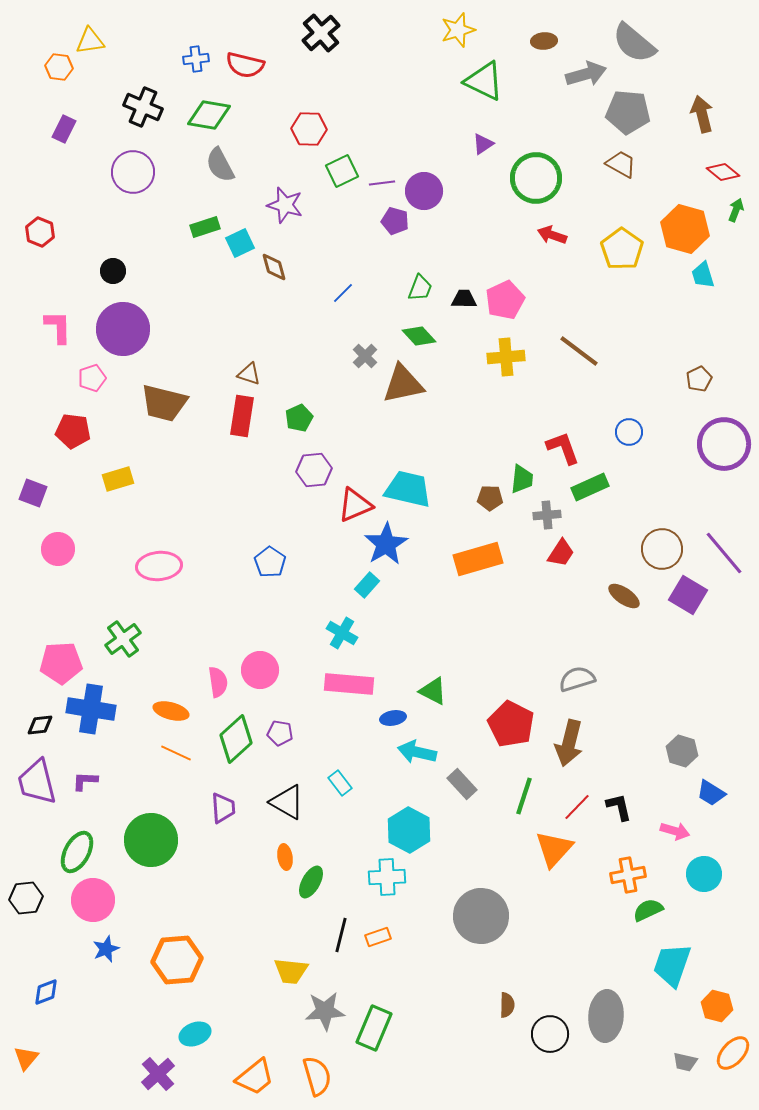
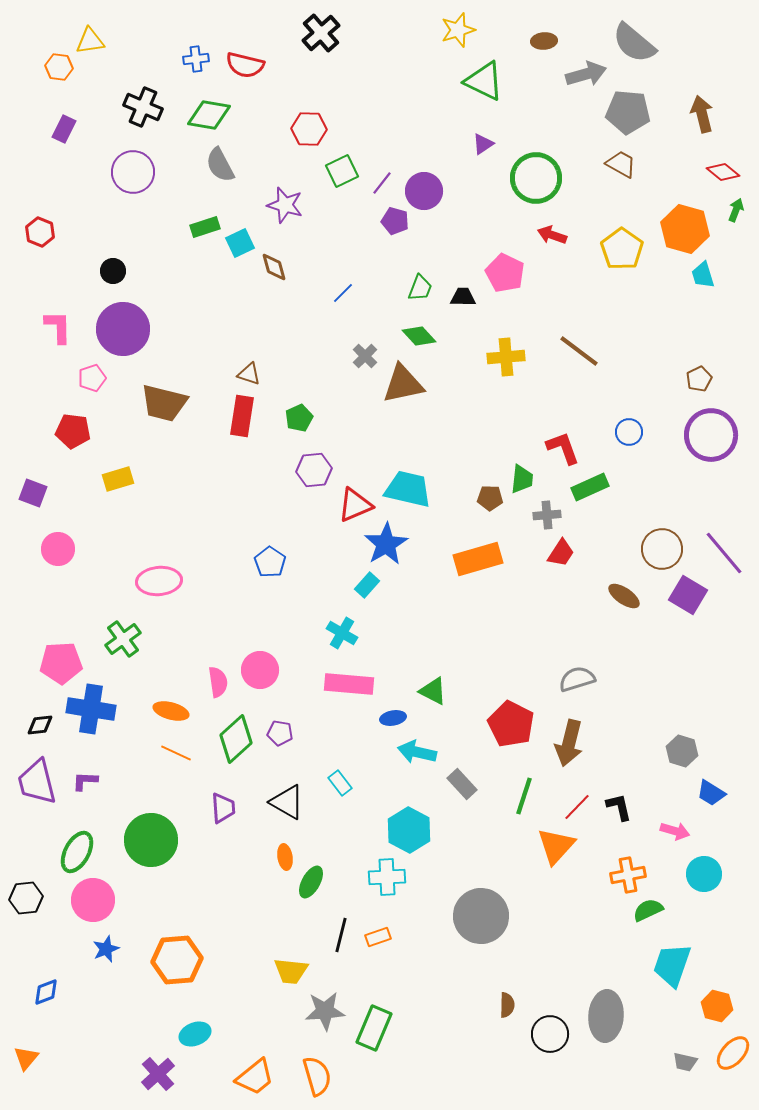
purple line at (382, 183): rotated 45 degrees counterclockwise
black trapezoid at (464, 299): moved 1 px left, 2 px up
pink pentagon at (505, 300): moved 27 px up; rotated 21 degrees counterclockwise
purple circle at (724, 444): moved 13 px left, 9 px up
pink ellipse at (159, 566): moved 15 px down
orange triangle at (554, 849): moved 2 px right, 3 px up
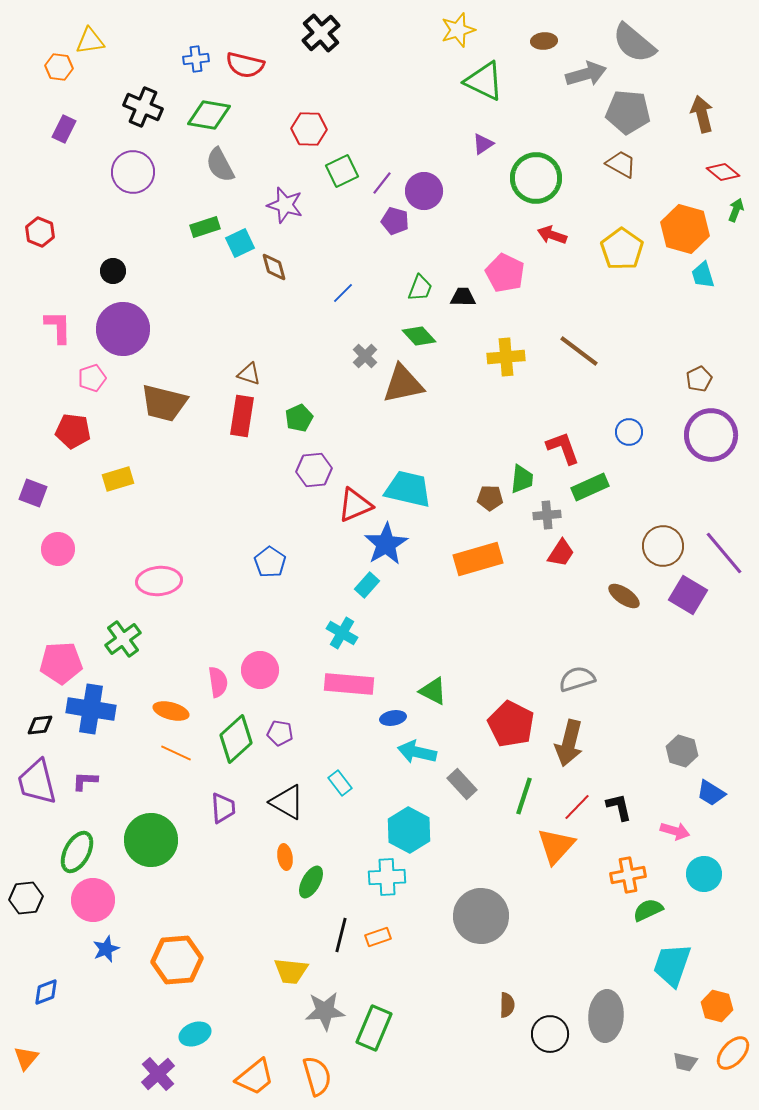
brown circle at (662, 549): moved 1 px right, 3 px up
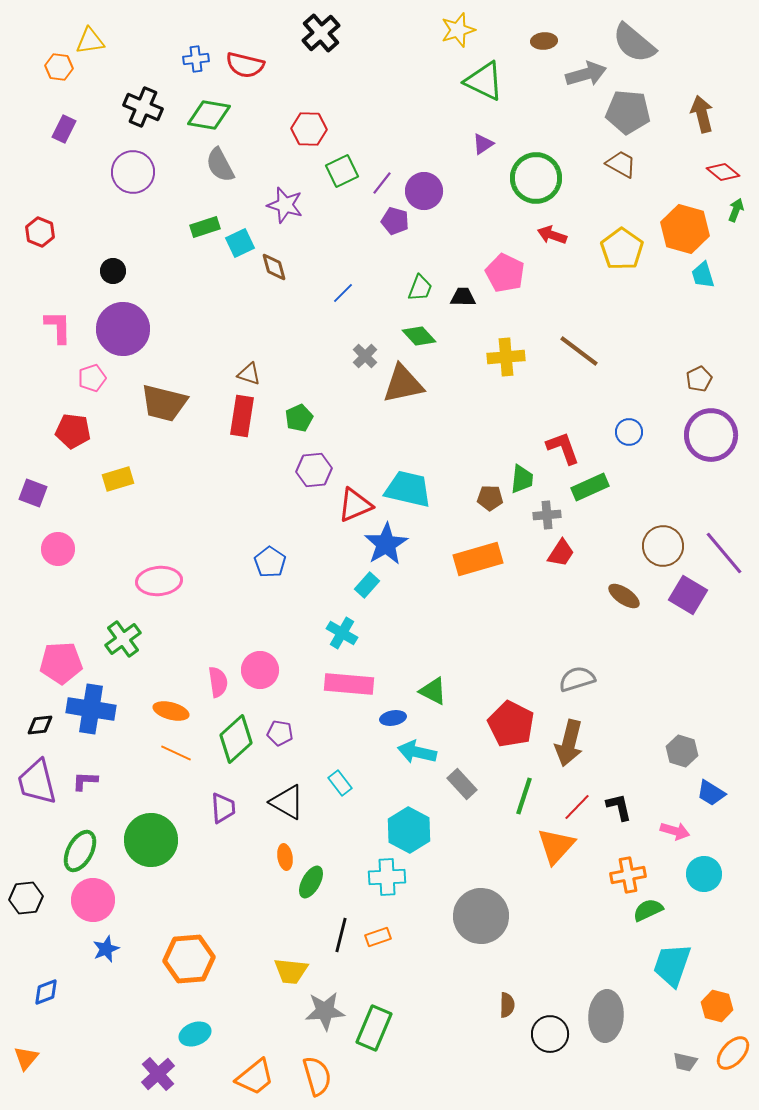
green ellipse at (77, 852): moved 3 px right, 1 px up
orange hexagon at (177, 960): moved 12 px right, 1 px up
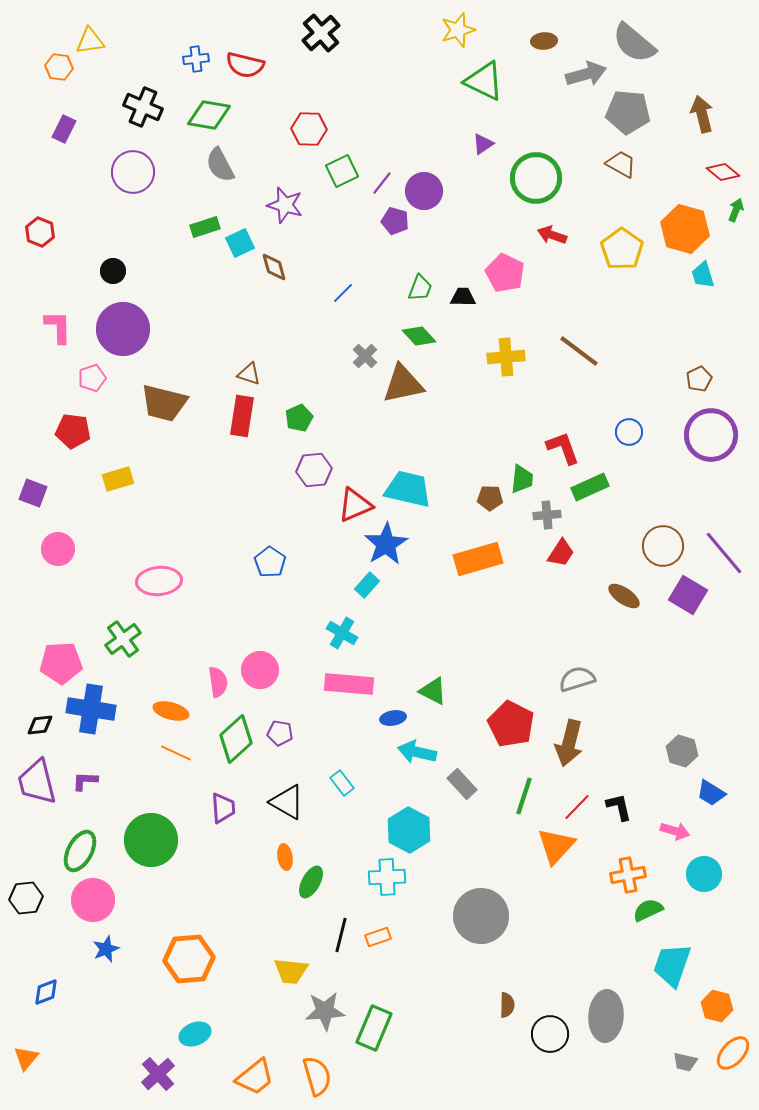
cyan rectangle at (340, 783): moved 2 px right
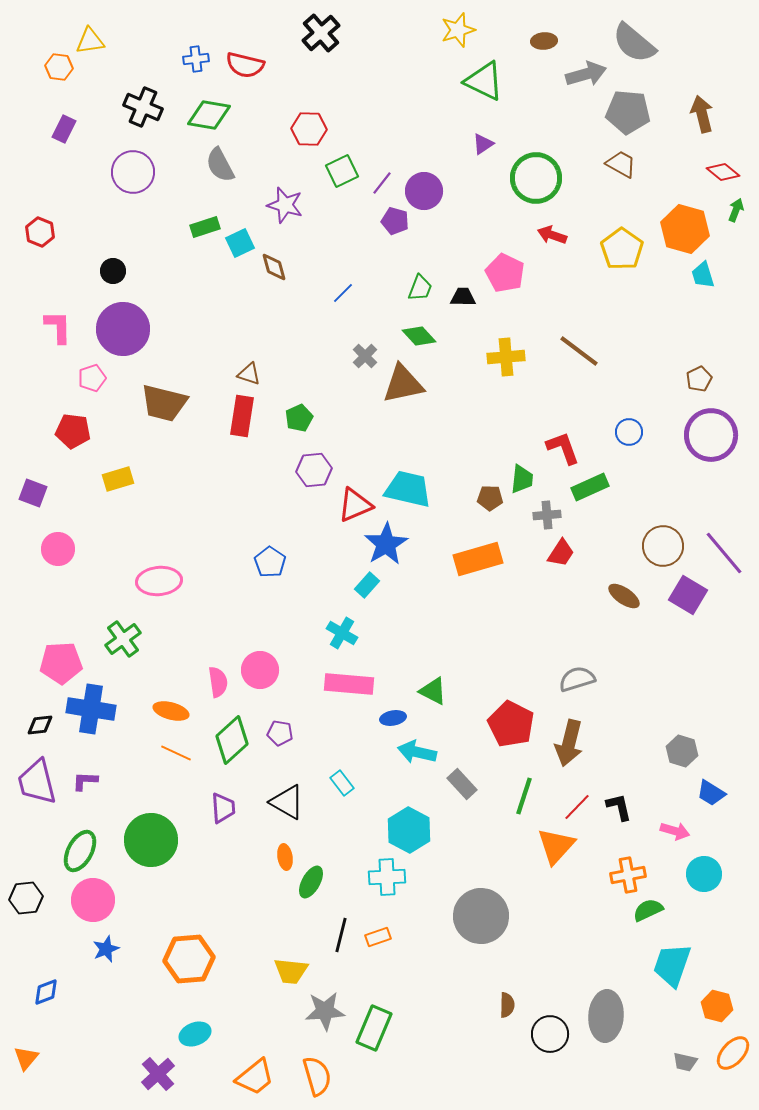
green diamond at (236, 739): moved 4 px left, 1 px down
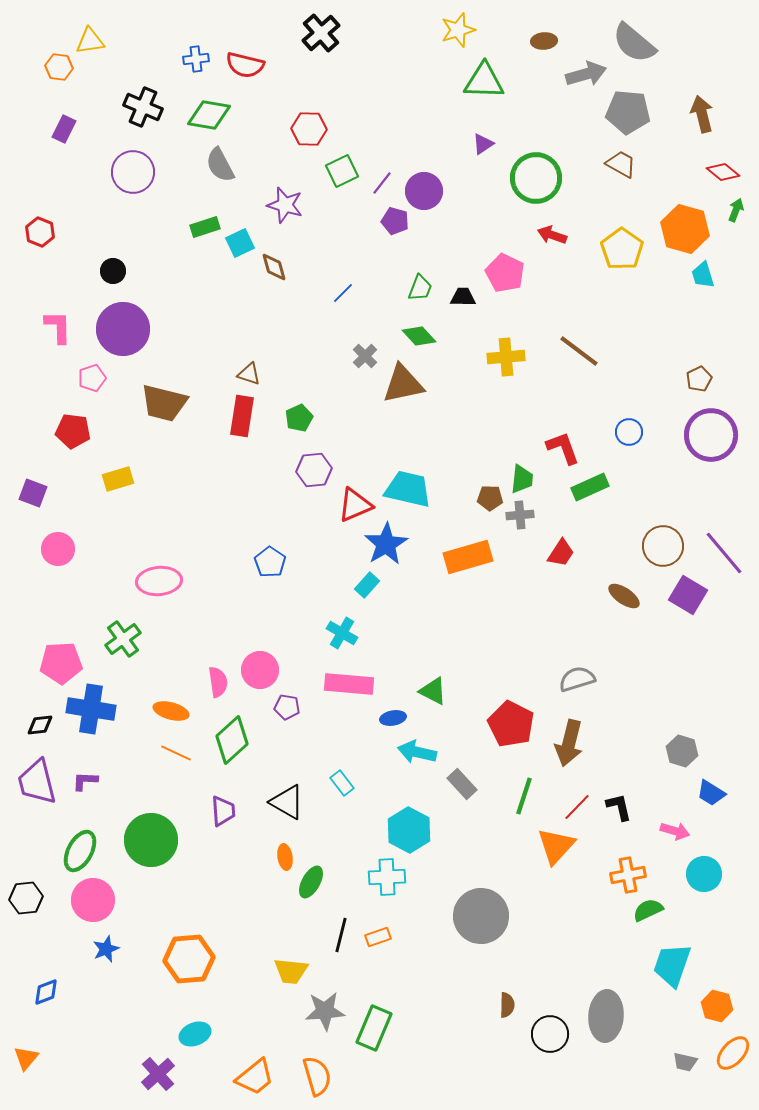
green triangle at (484, 81): rotated 24 degrees counterclockwise
gray cross at (547, 515): moved 27 px left
orange rectangle at (478, 559): moved 10 px left, 2 px up
purple pentagon at (280, 733): moved 7 px right, 26 px up
purple trapezoid at (223, 808): moved 3 px down
